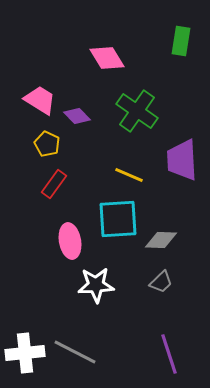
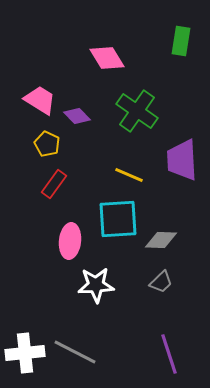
pink ellipse: rotated 16 degrees clockwise
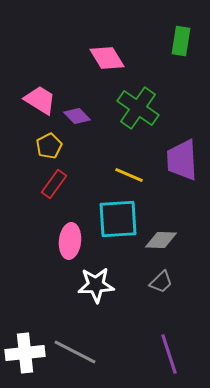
green cross: moved 1 px right, 3 px up
yellow pentagon: moved 2 px right, 2 px down; rotated 20 degrees clockwise
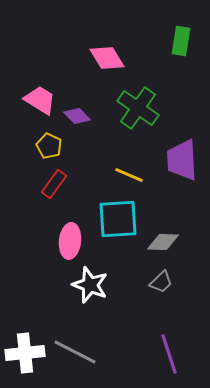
yellow pentagon: rotated 20 degrees counterclockwise
gray diamond: moved 2 px right, 2 px down
white star: moved 6 px left; rotated 24 degrees clockwise
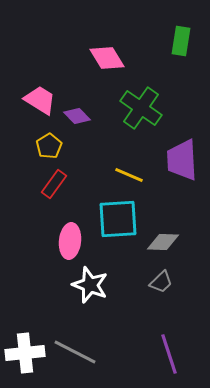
green cross: moved 3 px right
yellow pentagon: rotated 15 degrees clockwise
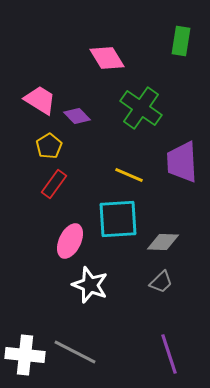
purple trapezoid: moved 2 px down
pink ellipse: rotated 20 degrees clockwise
white cross: moved 2 px down; rotated 12 degrees clockwise
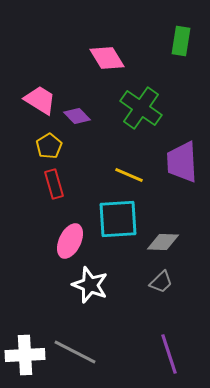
red rectangle: rotated 52 degrees counterclockwise
white cross: rotated 9 degrees counterclockwise
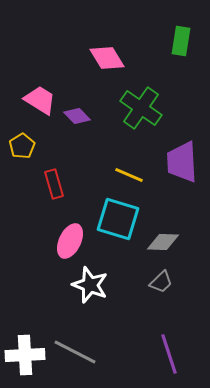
yellow pentagon: moved 27 px left
cyan square: rotated 21 degrees clockwise
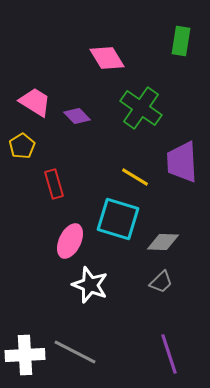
pink trapezoid: moved 5 px left, 2 px down
yellow line: moved 6 px right, 2 px down; rotated 8 degrees clockwise
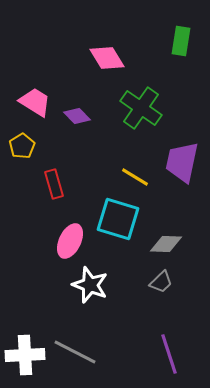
purple trapezoid: rotated 15 degrees clockwise
gray diamond: moved 3 px right, 2 px down
